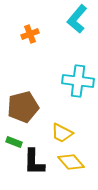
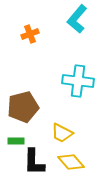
green rectangle: moved 2 px right, 1 px up; rotated 21 degrees counterclockwise
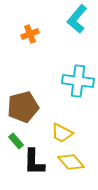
green rectangle: rotated 49 degrees clockwise
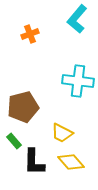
green rectangle: moved 2 px left
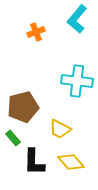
orange cross: moved 6 px right, 2 px up
cyan cross: moved 1 px left
yellow trapezoid: moved 2 px left, 4 px up
green rectangle: moved 1 px left, 3 px up
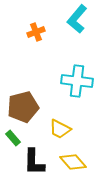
yellow diamond: moved 2 px right
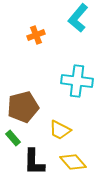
cyan L-shape: moved 1 px right, 1 px up
orange cross: moved 3 px down
yellow trapezoid: moved 1 px down
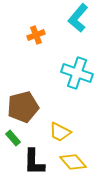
cyan cross: moved 8 px up; rotated 12 degrees clockwise
yellow trapezoid: moved 2 px down
